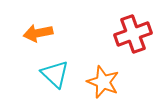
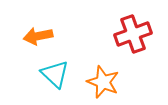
orange arrow: moved 3 px down
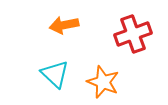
orange arrow: moved 26 px right, 11 px up
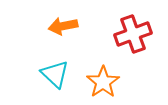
orange arrow: moved 1 px left, 1 px down
orange star: rotated 16 degrees clockwise
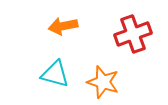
cyan triangle: rotated 28 degrees counterclockwise
orange star: rotated 20 degrees counterclockwise
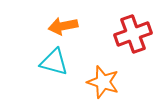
cyan triangle: moved 1 px left, 12 px up
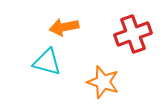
orange arrow: moved 1 px right, 1 px down
cyan triangle: moved 7 px left
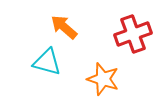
orange arrow: rotated 52 degrees clockwise
orange star: moved 3 px up
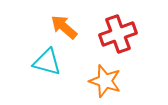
red cross: moved 15 px left
orange star: moved 2 px right, 2 px down
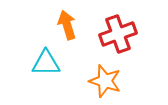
orange arrow: moved 3 px right, 2 px up; rotated 32 degrees clockwise
cyan triangle: moved 1 px left, 1 px down; rotated 16 degrees counterclockwise
